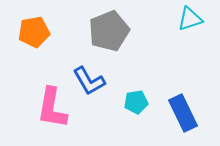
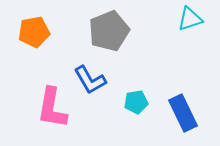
blue L-shape: moved 1 px right, 1 px up
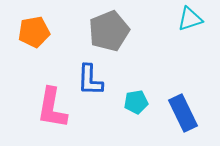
blue L-shape: rotated 32 degrees clockwise
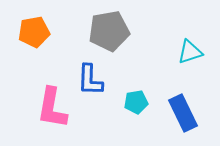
cyan triangle: moved 33 px down
gray pentagon: rotated 12 degrees clockwise
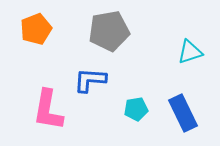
orange pentagon: moved 2 px right, 3 px up; rotated 12 degrees counterclockwise
blue L-shape: rotated 92 degrees clockwise
cyan pentagon: moved 7 px down
pink L-shape: moved 4 px left, 2 px down
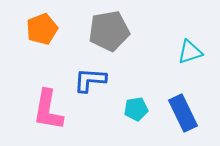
orange pentagon: moved 6 px right
